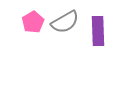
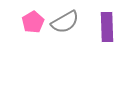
purple rectangle: moved 9 px right, 4 px up
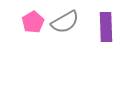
purple rectangle: moved 1 px left
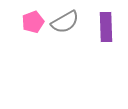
pink pentagon: rotated 10 degrees clockwise
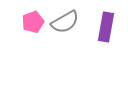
purple rectangle: rotated 12 degrees clockwise
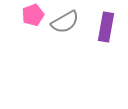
pink pentagon: moved 7 px up
